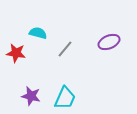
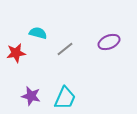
gray line: rotated 12 degrees clockwise
red star: rotated 18 degrees counterclockwise
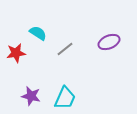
cyan semicircle: rotated 18 degrees clockwise
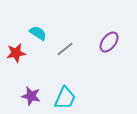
purple ellipse: rotated 30 degrees counterclockwise
